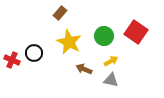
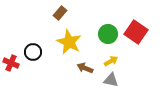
green circle: moved 4 px right, 2 px up
black circle: moved 1 px left, 1 px up
red cross: moved 1 px left, 3 px down
brown arrow: moved 1 px right, 1 px up
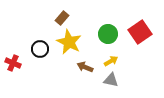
brown rectangle: moved 2 px right, 5 px down
red square: moved 4 px right; rotated 20 degrees clockwise
black circle: moved 7 px right, 3 px up
red cross: moved 2 px right
brown arrow: moved 1 px up
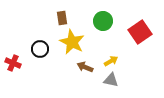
brown rectangle: rotated 48 degrees counterclockwise
green circle: moved 5 px left, 13 px up
yellow star: moved 3 px right
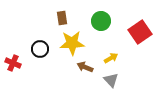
green circle: moved 2 px left
yellow star: moved 1 px down; rotated 30 degrees counterclockwise
yellow arrow: moved 3 px up
gray triangle: rotated 35 degrees clockwise
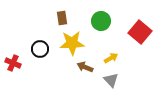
red square: rotated 15 degrees counterclockwise
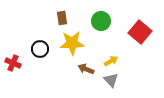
yellow arrow: moved 3 px down
brown arrow: moved 1 px right, 2 px down
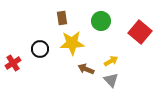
red cross: rotated 35 degrees clockwise
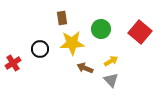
green circle: moved 8 px down
brown arrow: moved 1 px left, 1 px up
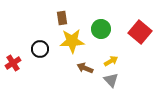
yellow star: moved 2 px up
